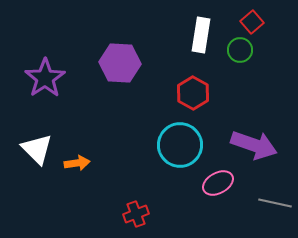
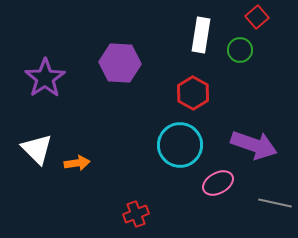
red square: moved 5 px right, 5 px up
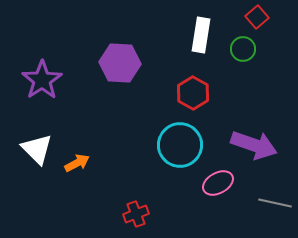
green circle: moved 3 px right, 1 px up
purple star: moved 3 px left, 2 px down
orange arrow: rotated 20 degrees counterclockwise
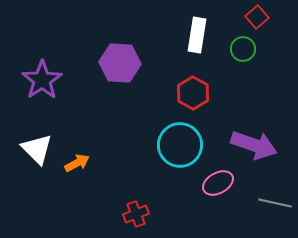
white rectangle: moved 4 px left
